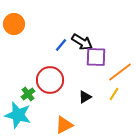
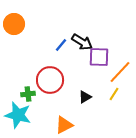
purple square: moved 3 px right
orange line: rotated 10 degrees counterclockwise
green cross: rotated 32 degrees clockwise
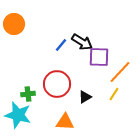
red circle: moved 7 px right, 4 px down
orange triangle: moved 1 px right, 3 px up; rotated 30 degrees clockwise
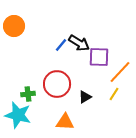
orange circle: moved 2 px down
black arrow: moved 3 px left, 1 px down
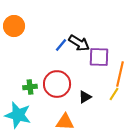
orange line: moved 2 px down; rotated 30 degrees counterclockwise
green cross: moved 2 px right, 7 px up
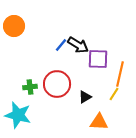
black arrow: moved 1 px left, 2 px down
purple square: moved 1 px left, 2 px down
orange triangle: moved 34 px right
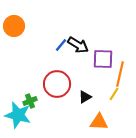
purple square: moved 5 px right
green cross: moved 14 px down; rotated 16 degrees counterclockwise
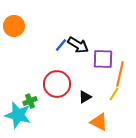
orange triangle: rotated 24 degrees clockwise
